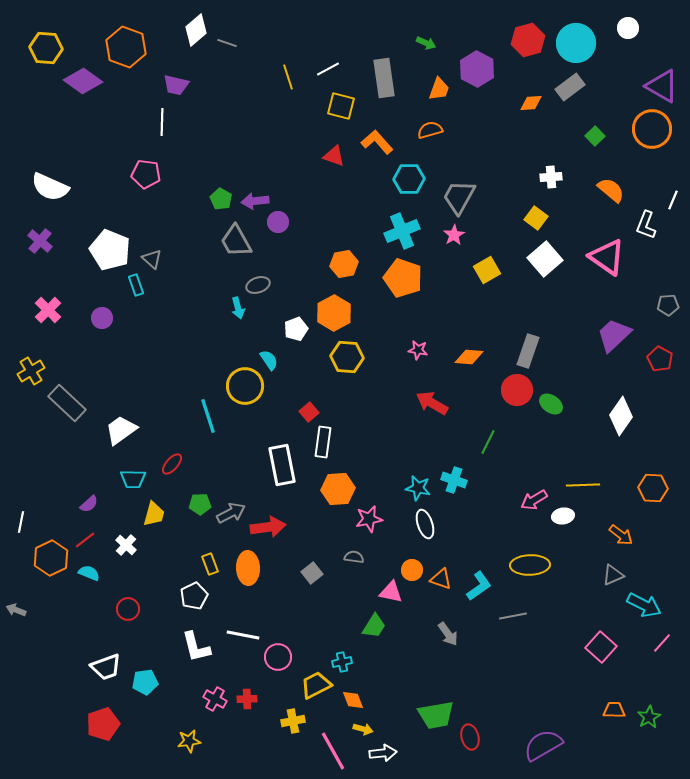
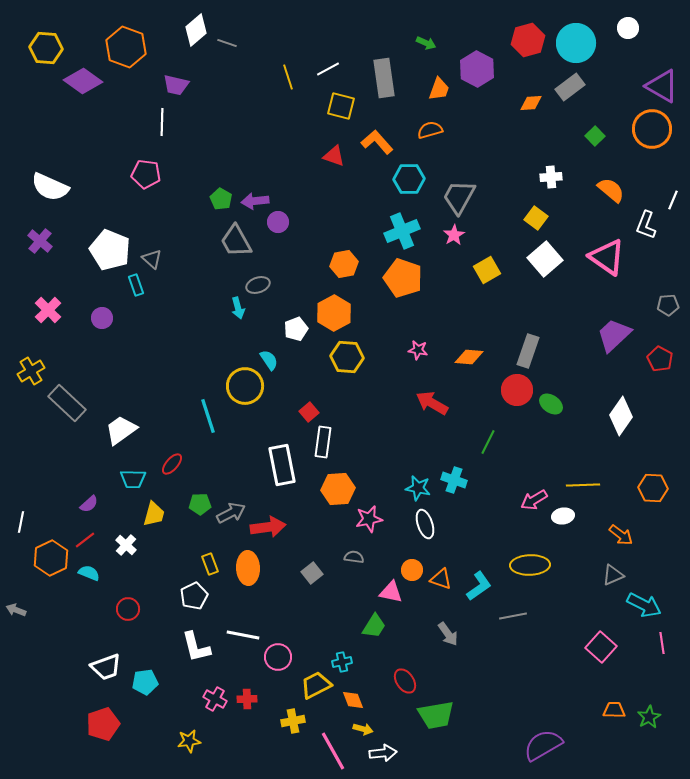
pink line at (662, 643): rotated 50 degrees counterclockwise
red ellipse at (470, 737): moved 65 px left, 56 px up; rotated 20 degrees counterclockwise
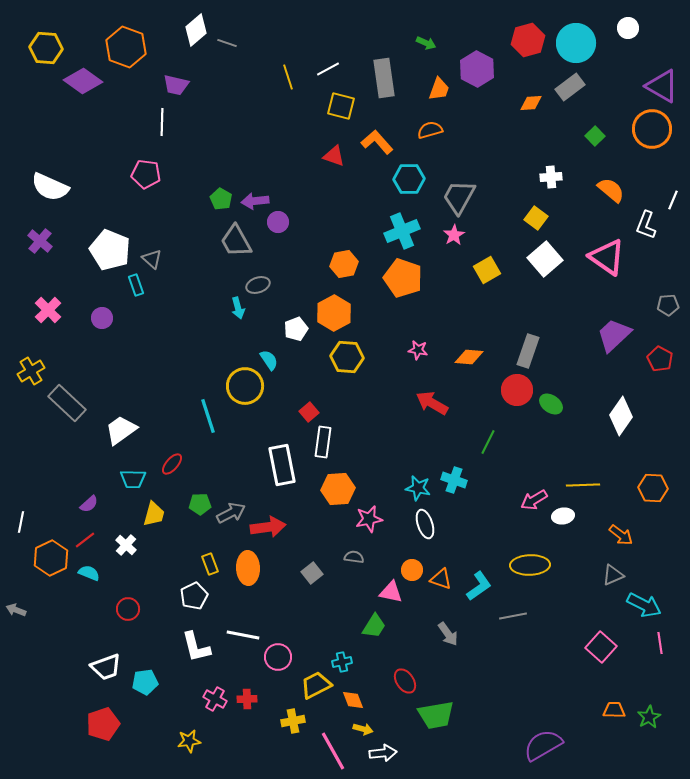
pink line at (662, 643): moved 2 px left
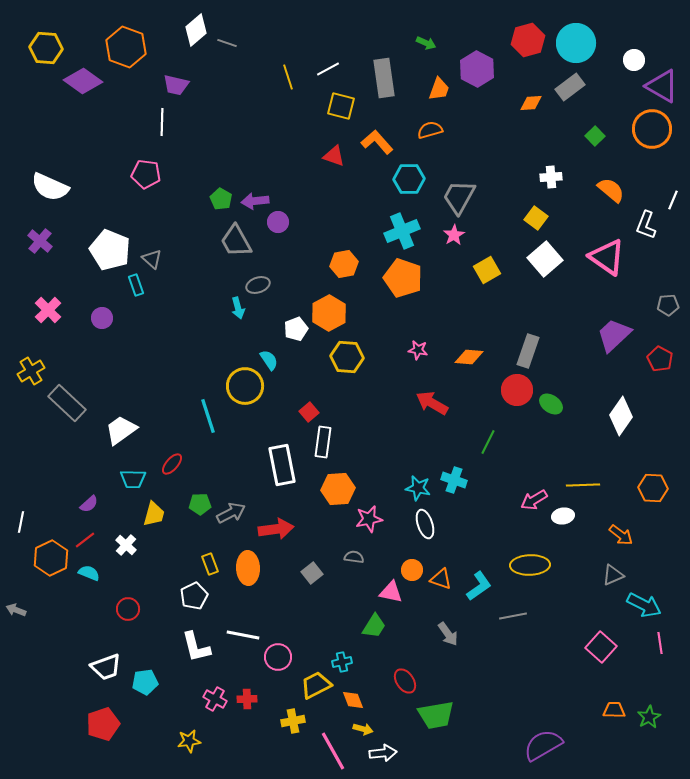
white circle at (628, 28): moved 6 px right, 32 px down
orange hexagon at (334, 313): moved 5 px left
red arrow at (268, 527): moved 8 px right, 2 px down
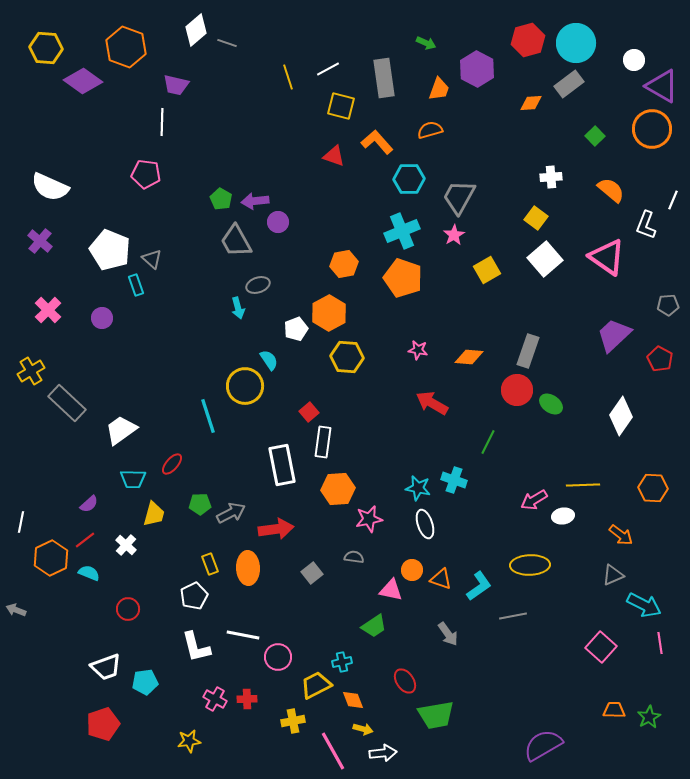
gray rectangle at (570, 87): moved 1 px left, 3 px up
pink triangle at (391, 592): moved 2 px up
green trapezoid at (374, 626): rotated 24 degrees clockwise
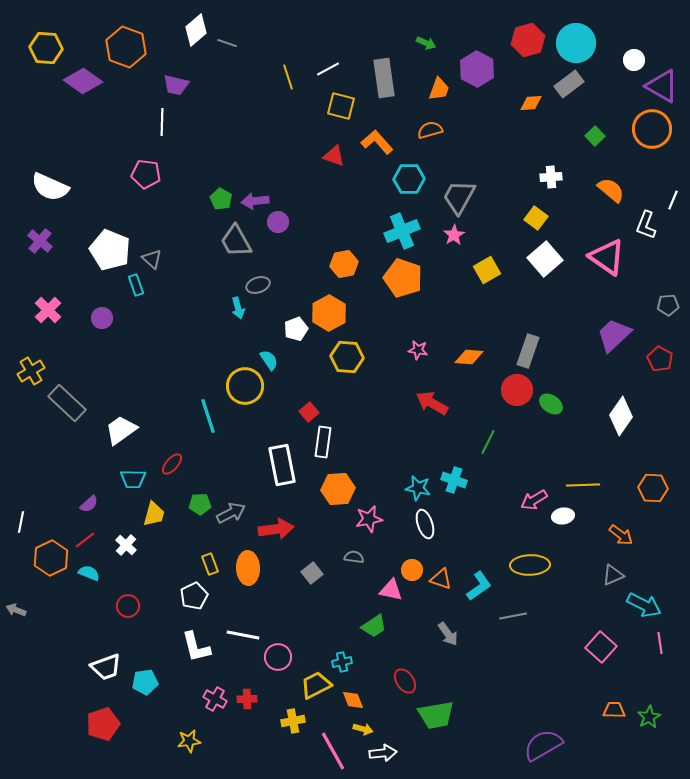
red circle at (128, 609): moved 3 px up
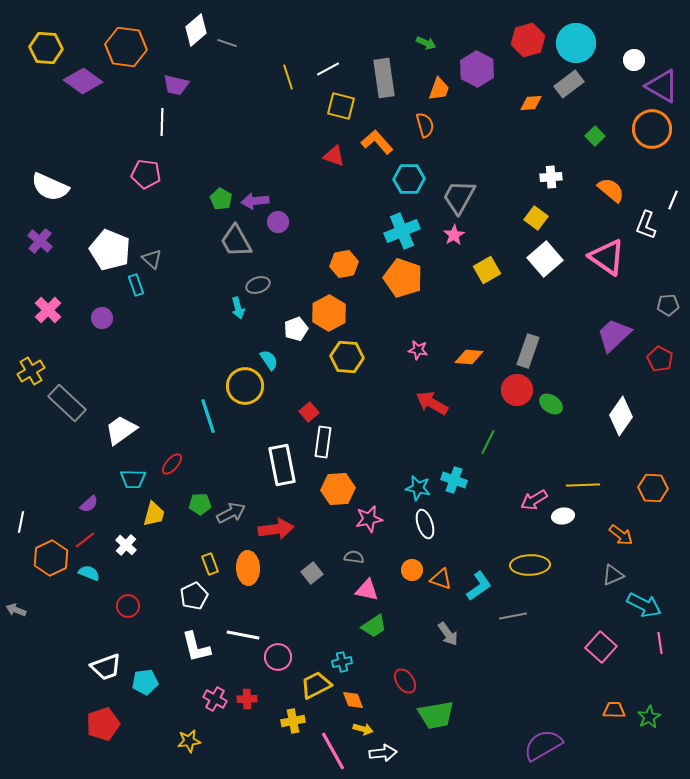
orange hexagon at (126, 47): rotated 12 degrees counterclockwise
orange semicircle at (430, 130): moved 5 px left, 5 px up; rotated 90 degrees clockwise
pink triangle at (391, 590): moved 24 px left
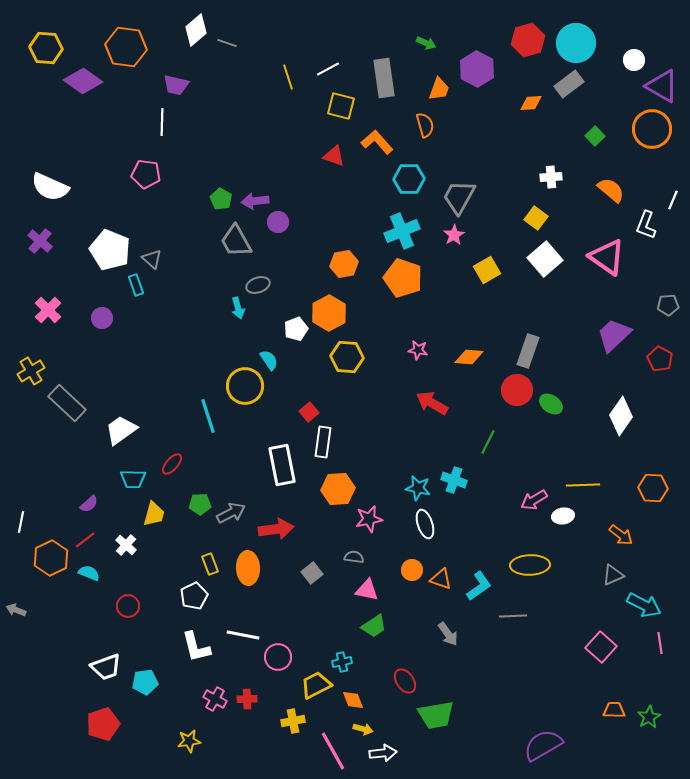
gray line at (513, 616): rotated 8 degrees clockwise
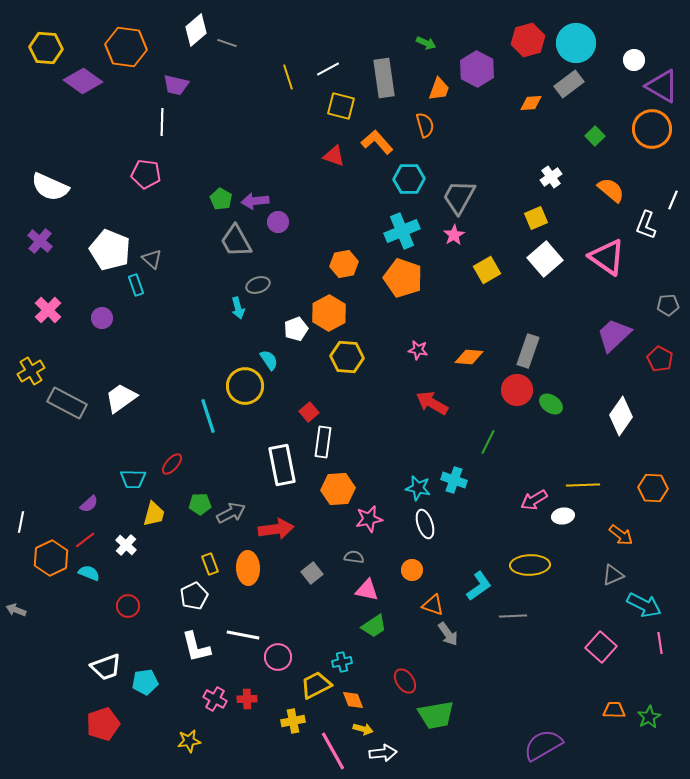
white cross at (551, 177): rotated 30 degrees counterclockwise
yellow square at (536, 218): rotated 30 degrees clockwise
gray rectangle at (67, 403): rotated 15 degrees counterclockwise
white trapezoid at (121, 430): moved 32 px up
orange triangle at (441, 579): moved 8 px left, 26 px down
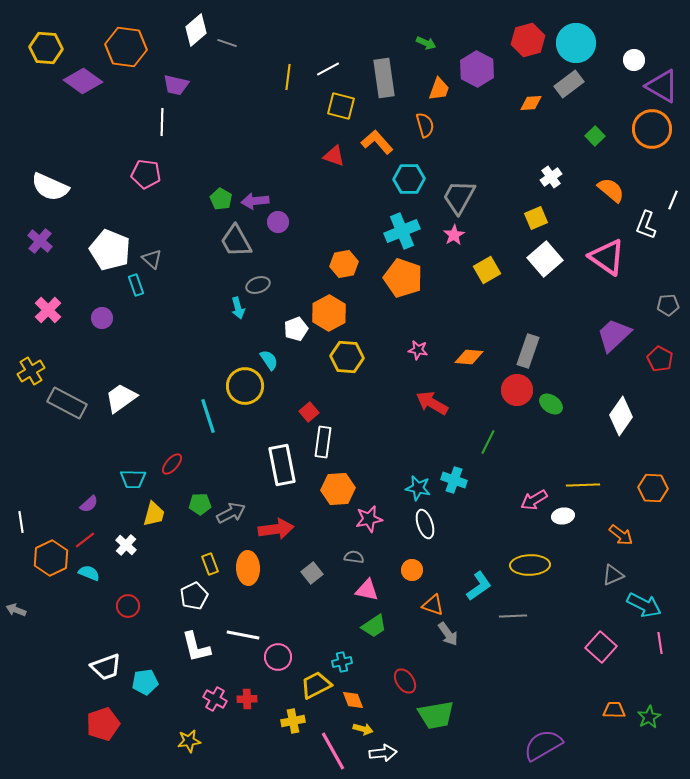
yellow line at (288, 77): rotated 25 degrees clockwise
white line at (21, 522): rotated 20 degrees counterclockwise
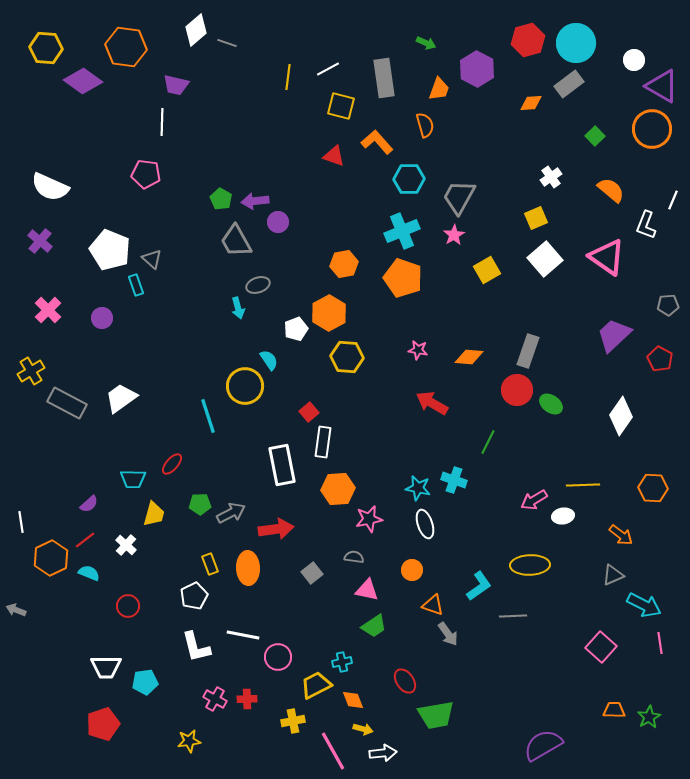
white trapezoid at (106, 667): rotated 20 degrees clockwise
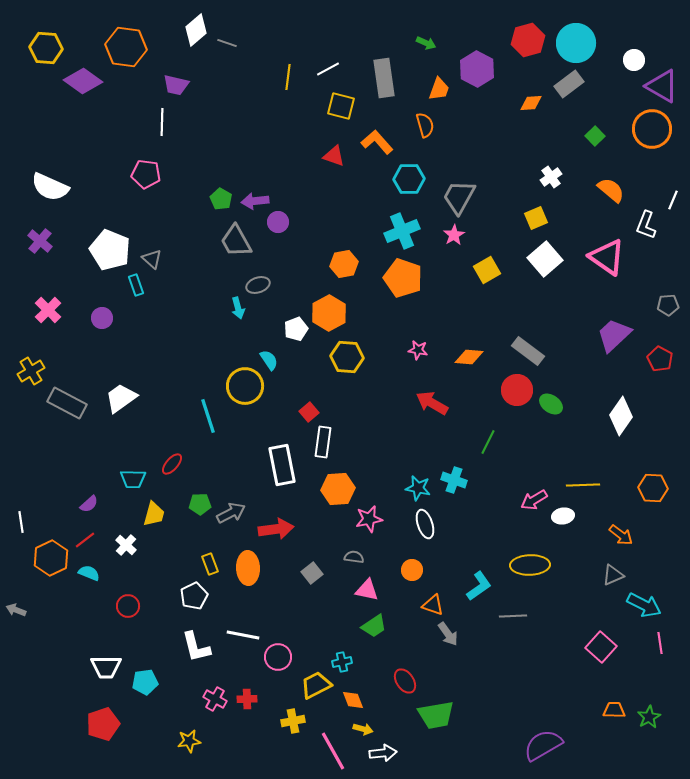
gray rectangle at (528, 351): rotated 72 degrees counterclockwise
